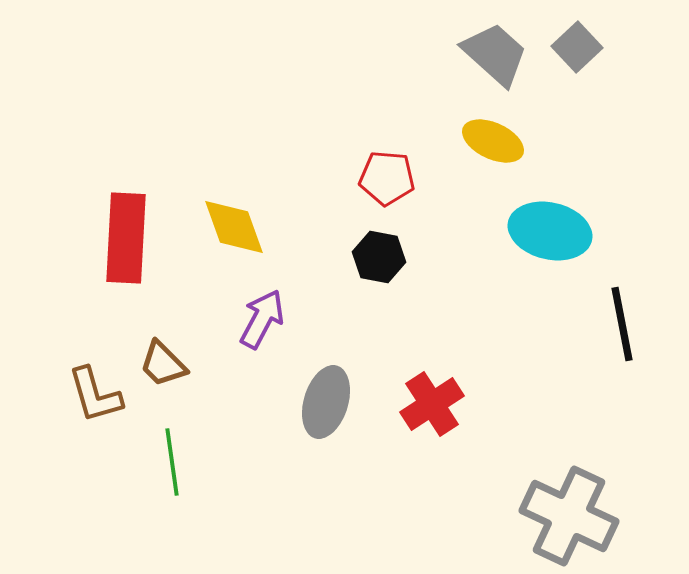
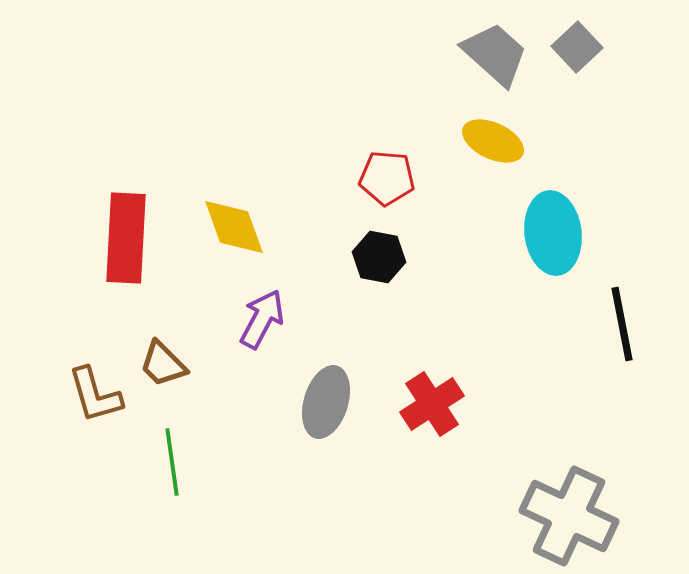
cyan ellipse: moved 3 px right, 2 px down; rotated 70 degrees clockwise
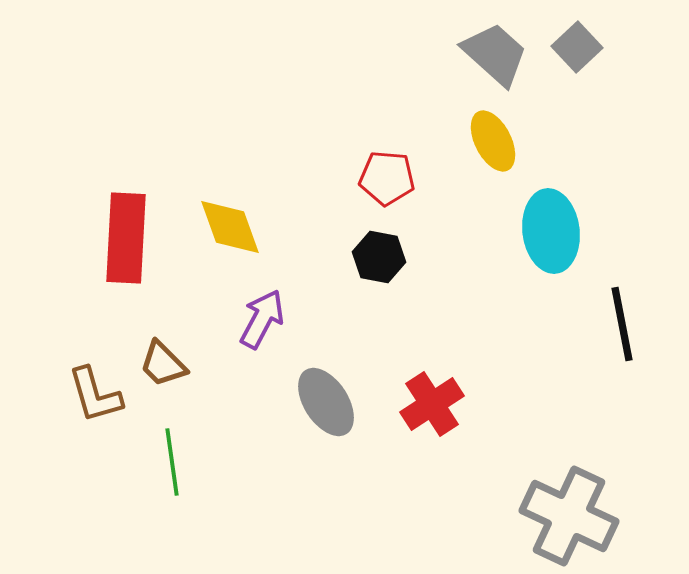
yellow ellipse: rotated 38 degrees clockwise
yellow diamond: moved 4 px left
cyan ellipse: moved 2 px left, 2 px up
gray ellipse: rotated 50 degrees counterclockwise
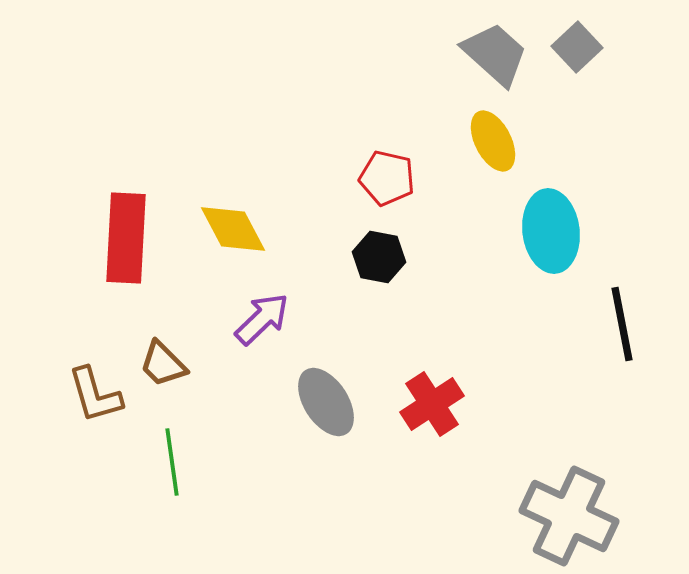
red pentagon: rotated 8 degrees clockwise
yellow diamond: moved 3 px right, 2 px down; rotated 8 degrees counterclockwise
purple arrow: rotated 18 degrees clockwise
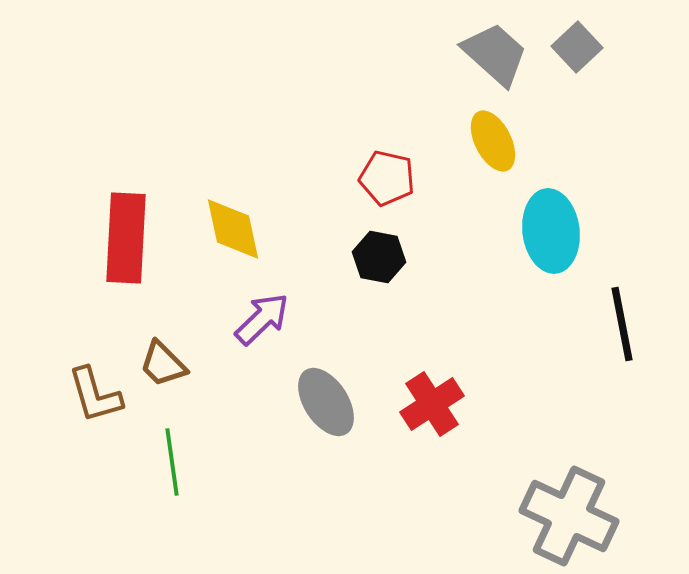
yellow diamond: rotated 16 degrees clockwise
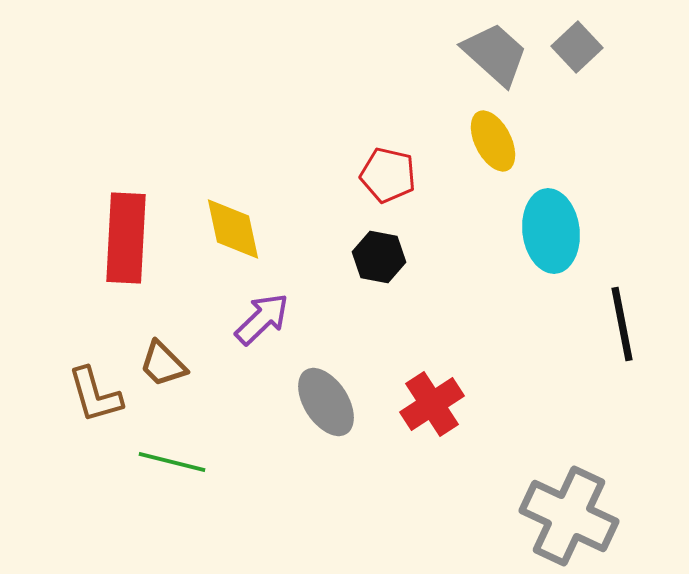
red pentagon: moved 1 px right, 3 px up
green line: rotated 68 degrees counterclockwise
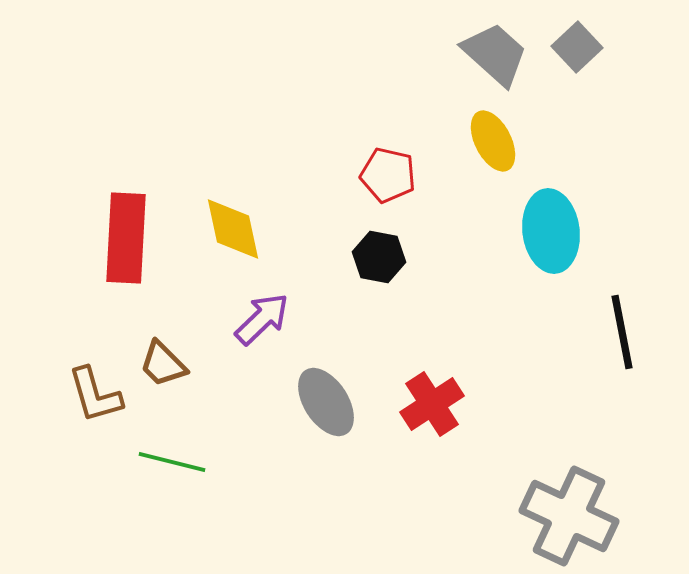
black line: moved 8 px down
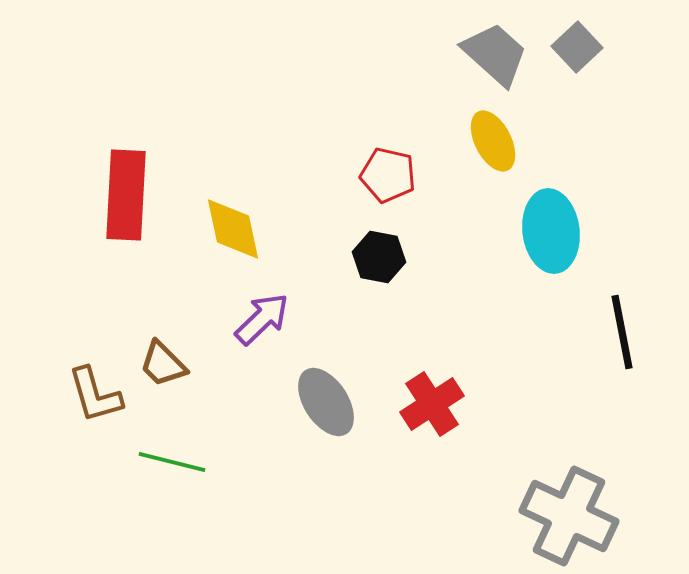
red rectangle: moved 43 px up
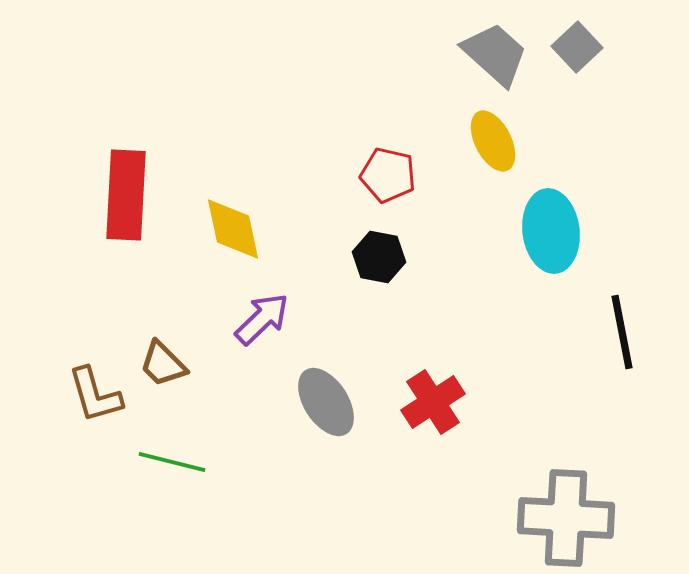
red cross: moved 1 px right, 2 px up
gray cross: moved 3 px left, 2 px down; rotated 22 degrees counterclockwise
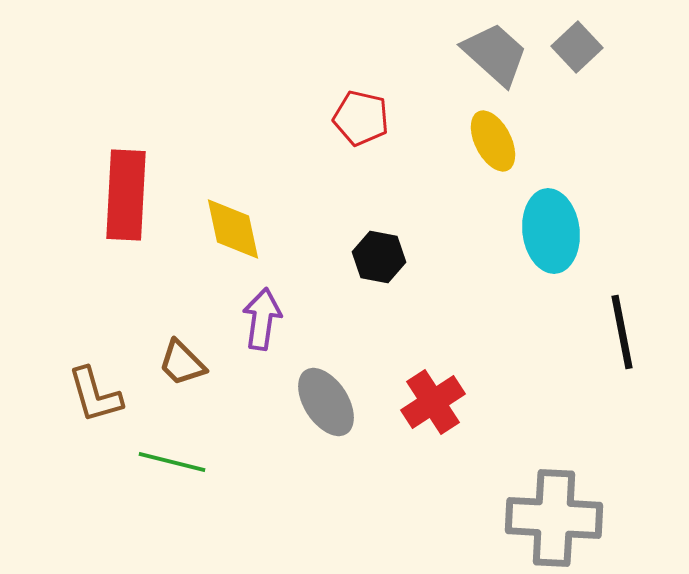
red pentagon: moved 27 px left, 57 px up
purple arrow: rotated 38 degrees counterclockwise
brown trapezoid: moved 19 px right, 1 px up
gray cross: moved 12 px left
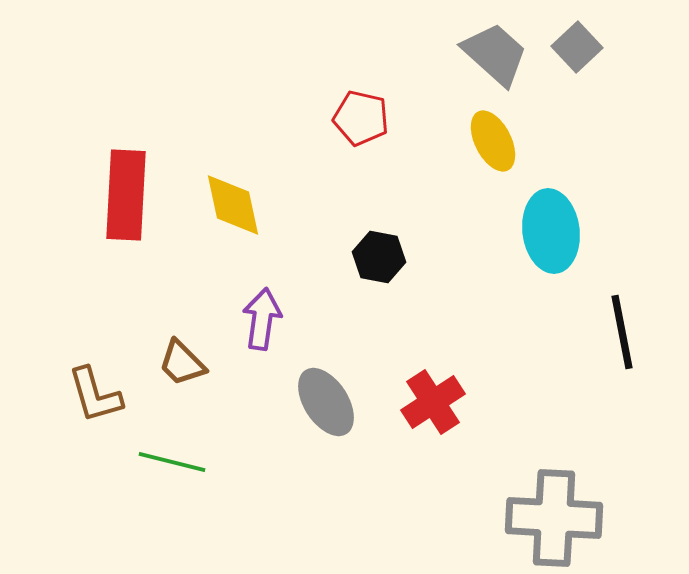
yellow diamond: moved 24 px up
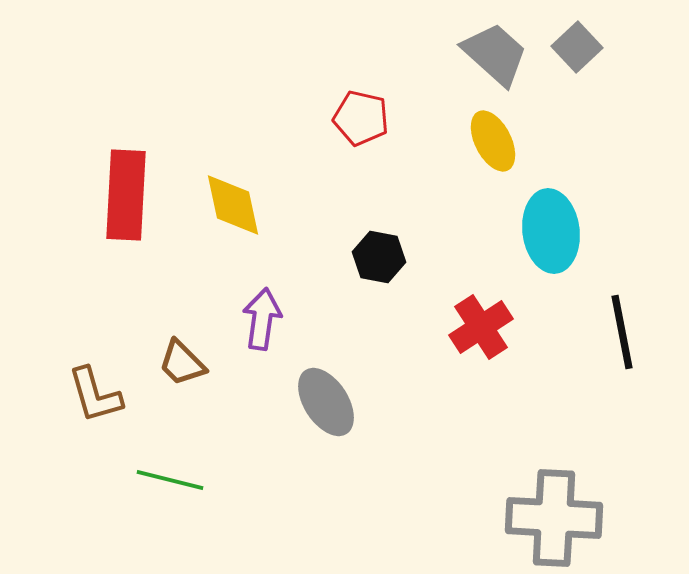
red cross: moved 48 px right, 75 px up
green line: moved 2 px left, 18 px down
